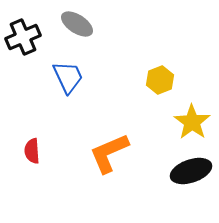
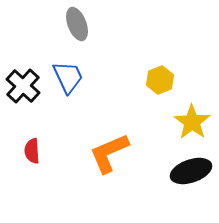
gray ellipse: rotated 36 degrees clockwise
black cross: moved 49 px down; rotated 24 degrees counterclockwise
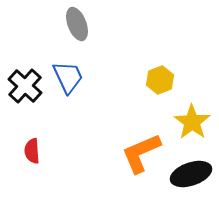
black cross: moved 2 px right
orange L-shape: moved 32 px right
black ellipse: moved 3 px down
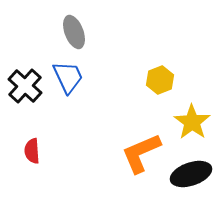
gray ellipse: moved 3 px left, 8 px down
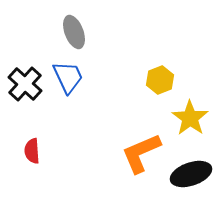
black cross: moved 2 px up
yellow star: moved 2 px left, 4 px up
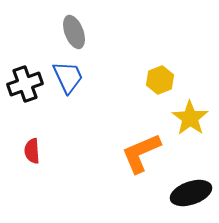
black cross: rotated 28 degrees clockwise
black ellipse: moved 19 px down
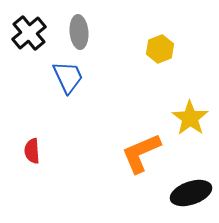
gray ellipse: moved 5 px right; rotated 16 degrees clockwise
yellow hexagon: moved 31 px up
black cross: moved 4 px right, 51 px up; rotated 20 degrees counterclockwise
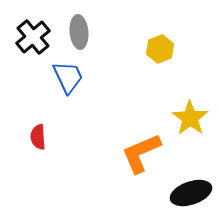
black cross: moved 4 px right, 4 px down
red semicircle: moved 6 px right, 14 px up
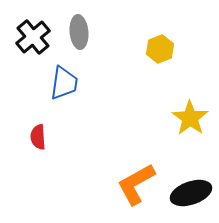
blue trapezoid: moved 4 px left, 6 px down; rotated 33 degrees clockwise
orange L-shape: moved 5 px left, 31 px down; rotated 6 degrees counterclockwise
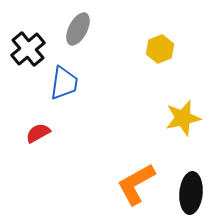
gray ellipse: moved 1 px left, 3 px up; rotated 32 degrees clockwise
black cross: moved 5 px left, 12 px down
yellow star: moved 7 px left; rotated 24 degrees clockwise
red semicircle: moved 4 px up; rotated 65 degrees clockwise
black ellipse: rotated 66 degrees counterclockwise
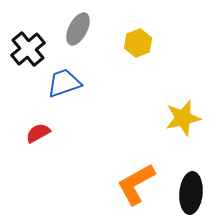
yellow hexagon: moved 22 px left, 6 px up
blue trapezoid: rotated 117 degrees counterclockwise
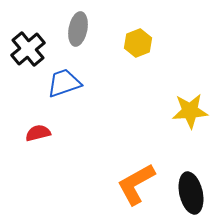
gray ellipse: rotated 16 degrees counterclockwise
yellow star: moved 7 px right, 7 px up; rotated 9 degrees clockwise
red semicircle: rotated 15 degrees clockwise
black ellipse: rotated 18 degrees counterclockwise
